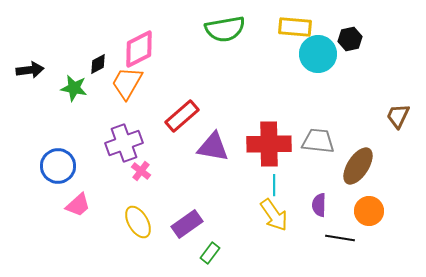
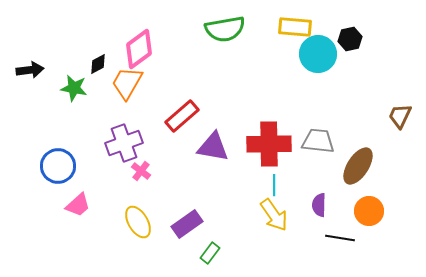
pink diamond: rotated 9 degrees counterclockwise
brown trapezoid: moved 2 px right
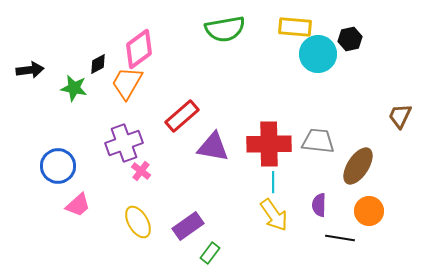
cyan line: moved 1 px left, 3 px up
purple rectangle: moved 1 px right, 2 px down
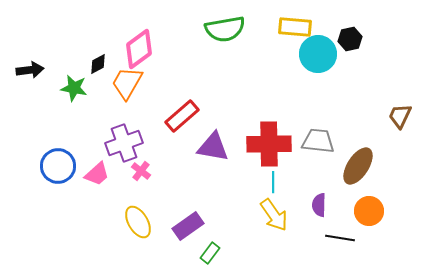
pink trapezoid: moved 19 px right, 31 px up
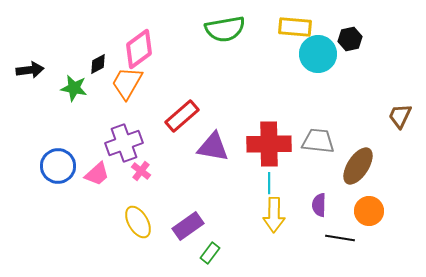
cyan line: moved 4 px left, 1 px down
yellow arrow: rotated 36 degrees clockwise
